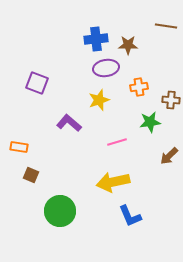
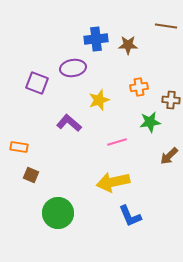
purple ellipse: moved 33 px left
green circle: moved 2 px left, 2 px down
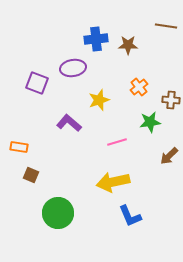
orange cross: rotated 30 degrees counterclockwise
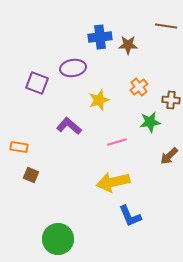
blue cross: moved 4 px right, 2 px up
purple L-shape: moved 3 px down
green circle: moved 26 px down
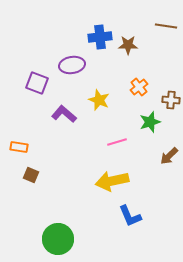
purple ellipse: moved 1 px left, 3 px up
yellow star: rotated 30 degrees counterclockwise
green star: rotated 10 degrees counterclockwise
purple L-shape: moved 5 px left, 12 px up
yellow arrow: moved 1 px left, 1 px up
